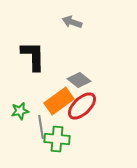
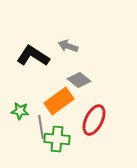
gray arrow: moved 4 px left, 24 px down
black L-shape: rotated 56 degrees counterclockwise
red ellipse: moved 12 px right, 14 px down; rotated 20 degrees counterclockwise
green star: rotated 18 degrees clockwise
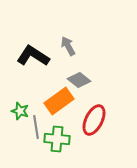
gray arrow: rotated 42 degrees clockwise
green star: rotated 12 degrees clockwise
gray line: moved 5 px left
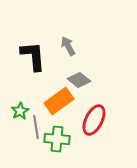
black L-shape: rotated 52 degrees clockwise
green star: rotated 24 degrees clockwise
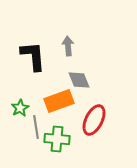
gray arrow: rotated 24 degrees clockwise
gray diamond: rotated 30 degrees clockwise
orange rectangle: rotated 16 degrees clockwise
green star: moved 3 px up
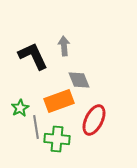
gray arrow: moved 4 px left
black L-shape: rotated 20 degrees counterclockwise
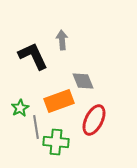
gray arrow: moved 2 px left, 6 px up
gray diamond: moved 4 px right, 1 px down
green cross: moved 1 px left, 3 px down
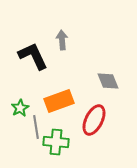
gray diamond: moved 25 px right
